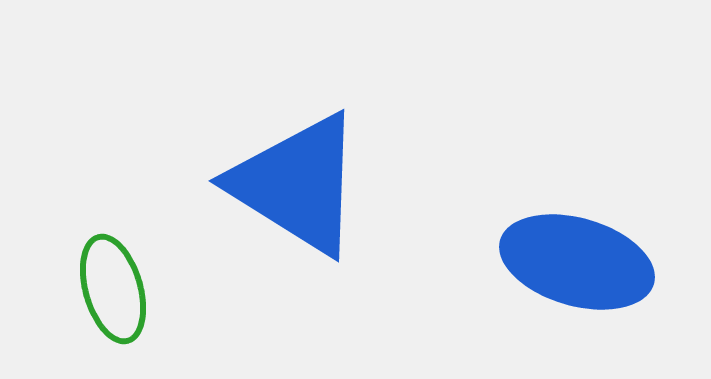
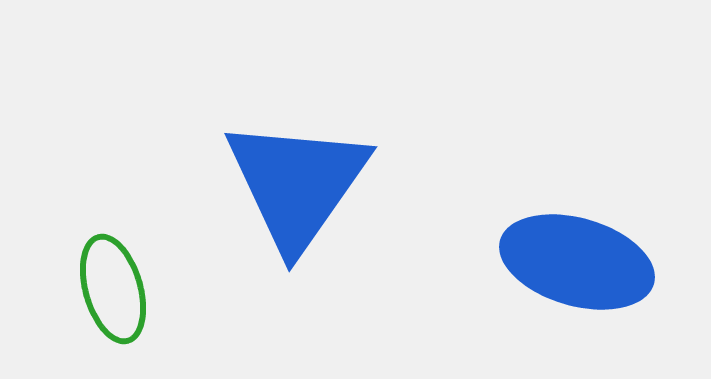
blue triangle: rotated 33 degrees clockwise
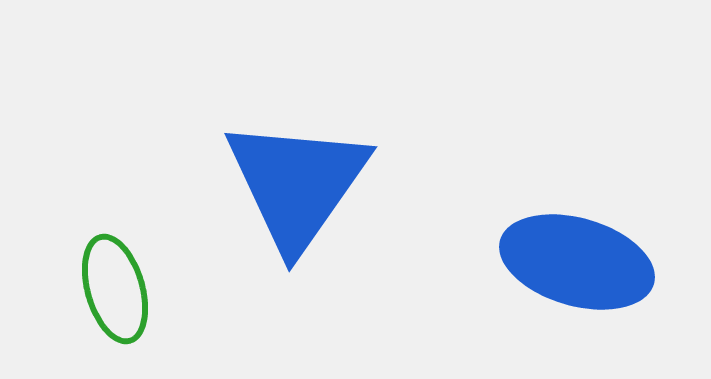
green ellipse: moved 2 px right
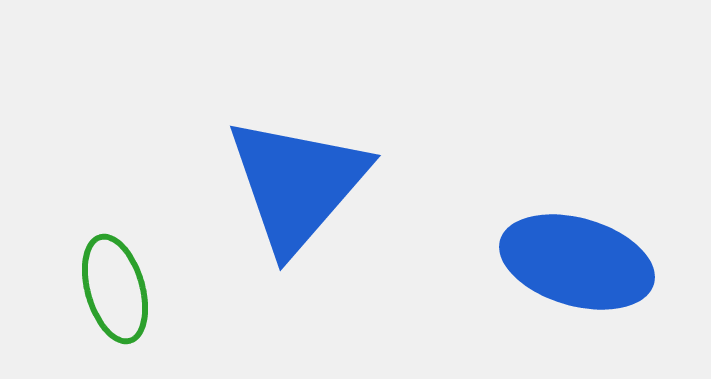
blue triangle: rotated 6 degrees clockwise
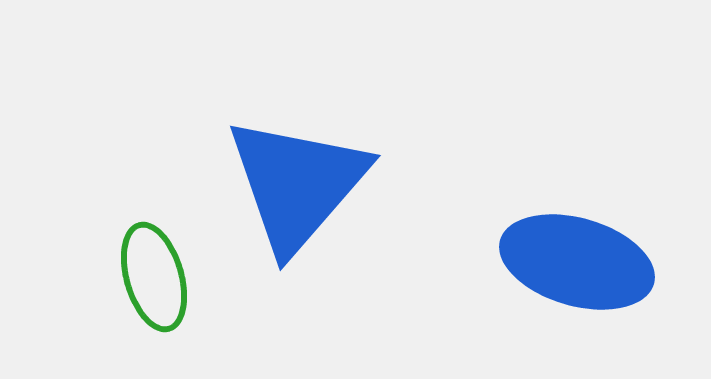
green ellipse: moved 39 px right, 12 px up
